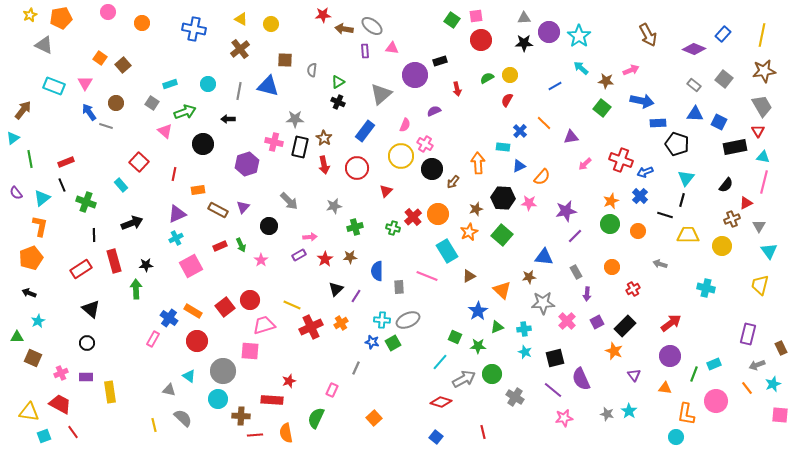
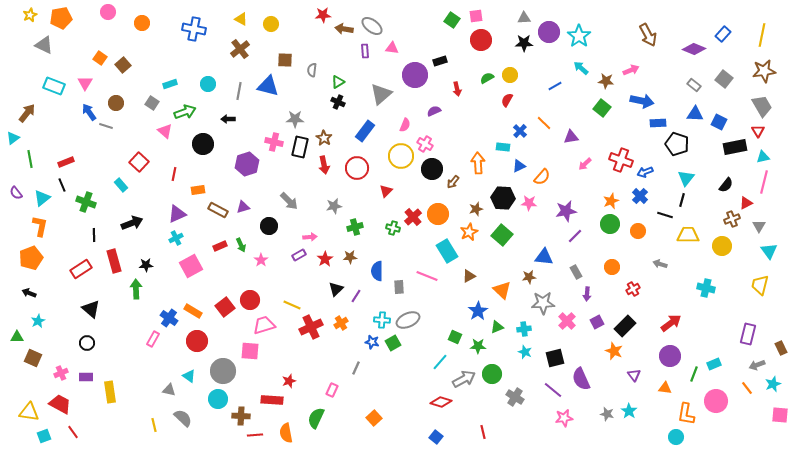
brown arrow at (23, 110): moved 4 px right, 3 px down
cyan triangle at (763, 157): rotated 24 degrees counterclockwise
purple triangle at (243, 207): rotated 32 degrees clockwise
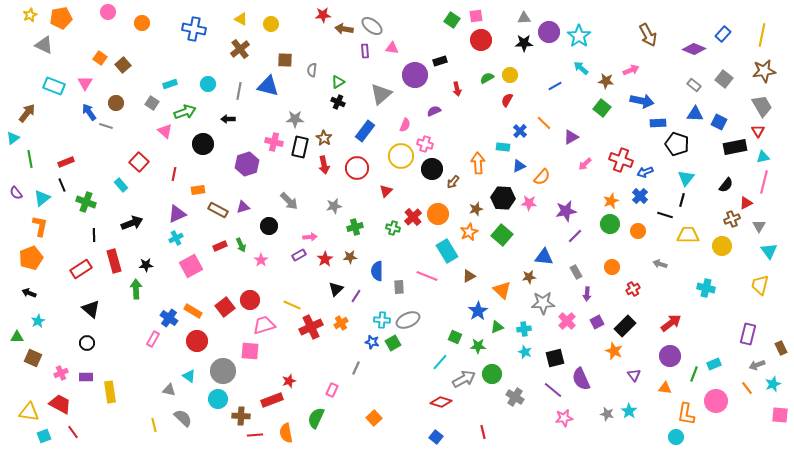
purple triangle at (571, 137): rotated 21 degrees counterclockwise
pink cross at (425, 144): rotated 14 degrees counterclockwise
red rectangle at (272, 400): rotated 25 degrees counterclockwise
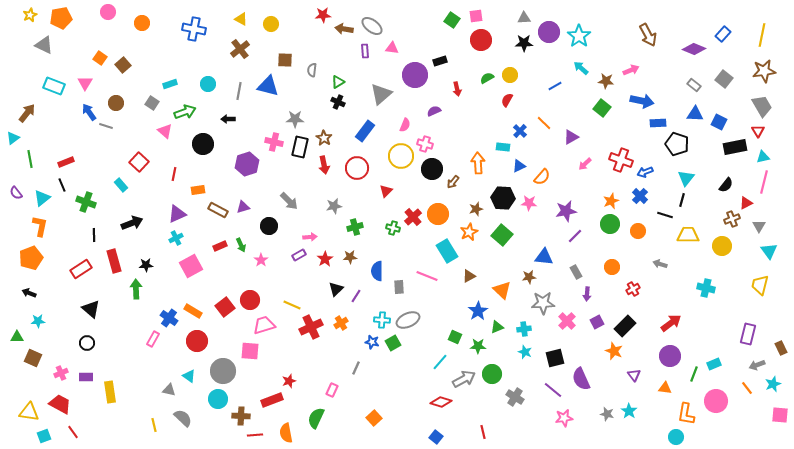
cyan star at (38, 321): rotated 24 degrees clockwise
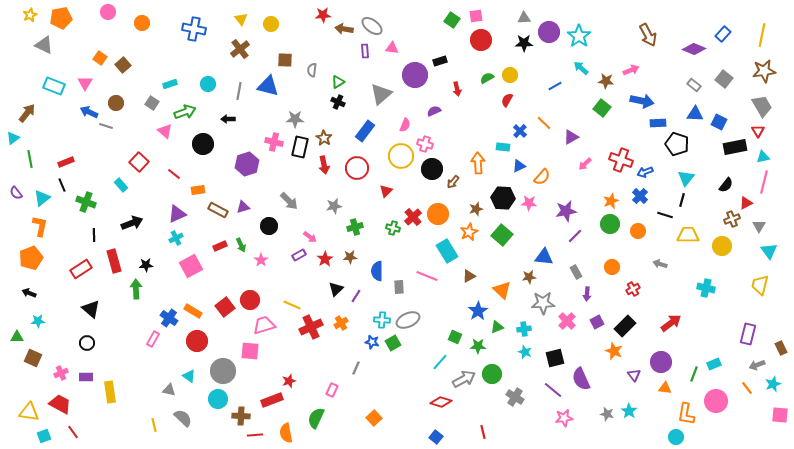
yellow triangle at (241, 19): rotated 24 degrees clockwise
blue arrow at (89, 112): rotated 30 degrees counterclockwise
red line at (174, 174): rotated 64 degrees counterclockwise
pink arrow at (310, 237): rotated 40 degrees clockwise
purple circle at (670, 356): moved 9 px left, 6 px down
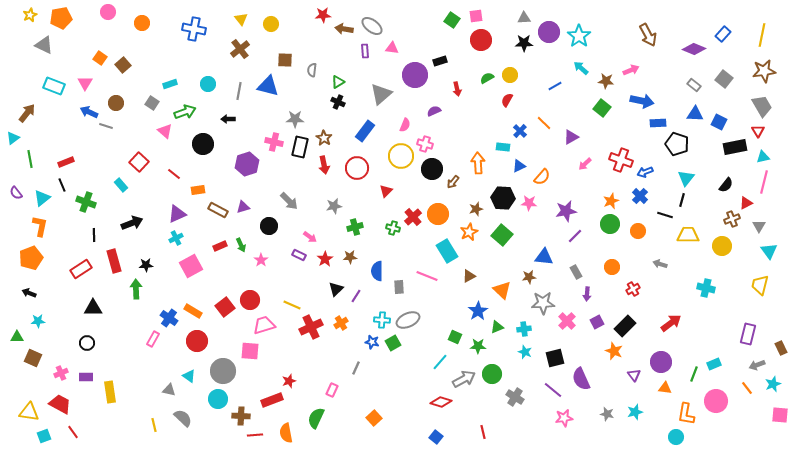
purple rectangle at (299, 255): rotated 56 degrees clockwise
black triangle at (91, 309): moved 2 px right, 1 px up; rotated 42 degrees counterclockwise
cyan star at (629, 411): moved 6 px right, 1 px down; rotated 21 degrees clockwise
